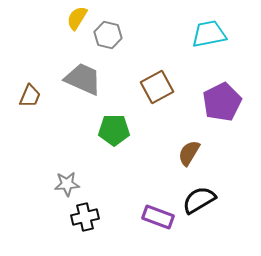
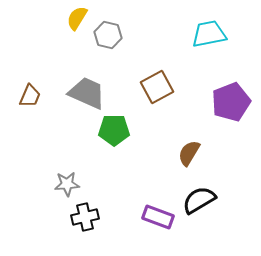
gray trapezoid: moved 4 px right, 14 px down
purple pentagon: moved 9 px right; rotated 6 degrees clockwise
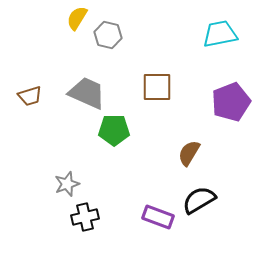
cyan trapezoid: moved 11 px right
brown square: rotated 28 degrees clockwise
brown trapezoid: rotated 50 degrees clockwise
gray star: rotated 15 degrees counterclockwise
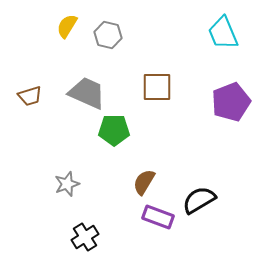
yellow semicircle: moved 10 px left, 8 px down
cyan trapezoid: moved 3 px right, 1 px up; rotated 102 degrees counterclockwise
brown semicircle: moved 45 px left, 29 px down
black cross: moved 20 px down; rotated 20 degrees counterclockwise
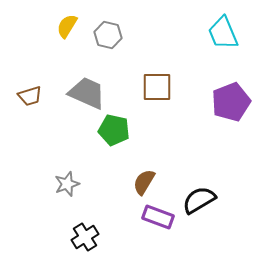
green pentagon: rotated 12 degrees clockwise
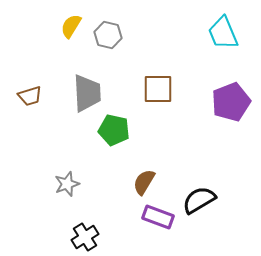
yellow semicircle: moved 4 px right
brown square: moved 1 px right, 2 px down
gray trapezoid: rotated 63 degrees clockwise
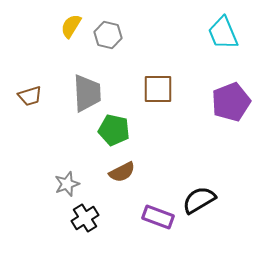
brown semicircle: moved 22 px left, 10 px up; rotated 148 degrees counterclockwise
black cross: moved 19 px up
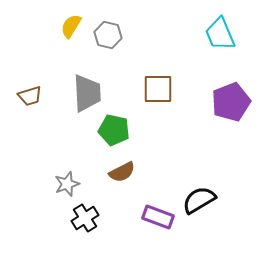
cyan trapezoid: moved 3 px left, 1 px down
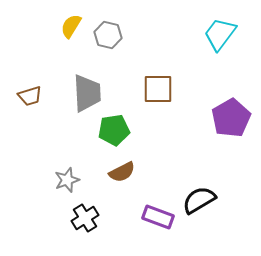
cyan trapezoid: rotated 60 degrees clockwise
purple pentagon: moved 16 px down; rotated 9 degrees counterclockwise
green pentagon: rotated 20 degrees counterclockwise
gray star: moved 4 px up
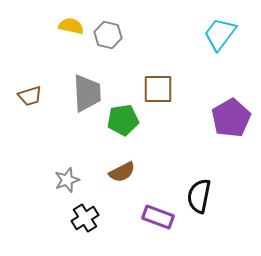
yellow semicircle: rotated 70 degrees clockwise
green pentagon: moved 9 px right, 10 px up
black semicircle: moved 4 px up; rotated 48 degrees counterclockwise
